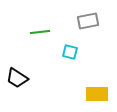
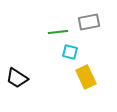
gray rectangle: moved 1 px right, 1 px down
green line: moved 18 px right
yellow rectangle: moved 11 px left, 17 px up; rotated 65 degrees clockwise
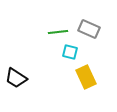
gray rectangle: moved 7 px down; rotated 35 degrees clockwise
black trapezoid: moved 1 px left
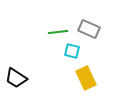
cyan square: moved 2 px right, 1 px up
yellow rectangle: moved 1 px down
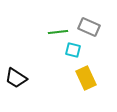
gray rectangle: moved 2 px up
cyan square: moved 1 px right, 1 px up
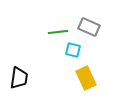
black trapezoid: moved 3 px right; rotated 115 degrees counterclockwise
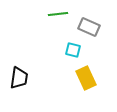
green line: moved 18 px up
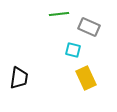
green line: moved 1 px right
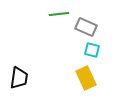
gray rectangle: moved 3 px left
cyan square: moved 19 px right
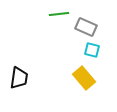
yellow rectangle: moved 2 px left; rotated 15 degrees counterclockwise
